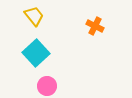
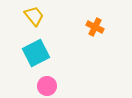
orange cross: moved 1 px down
cyan square: rotated 16 degrees clockwise
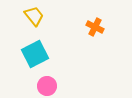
cyan square: moved 1 px left, 1 px down
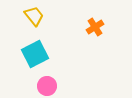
orange cross: rotated 30 degrees clockwise
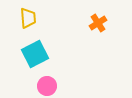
yellow trapezoid: moved 6 px left, 2 px down; rotated 35 degrees clockwise
orange cross: moved 3 px right, 4 px up
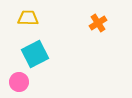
yellow trapezoid: rotated 85 degrees counterclockwise
pink circle: moved 28 px left, 4 px up
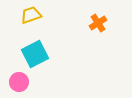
yellow trapezoid: moved 3 px right, 3 px up; rotated 20 degrees counterclockwise
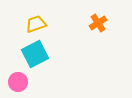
yellow trapezoid: moved 5 px right, 9 px down
pink circle: moved 1 px left
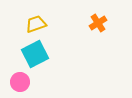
pink circle: moved 2 px right
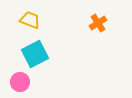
yellow trapezoid: moved 6 px left, 4 px up; rotated 40 degrees clockwise
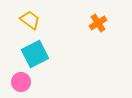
yellow trapezoid: rotated 15 degrees clockwise
pink circle: moved 1 px right
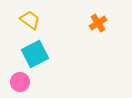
pink circle: moved 1 px left
